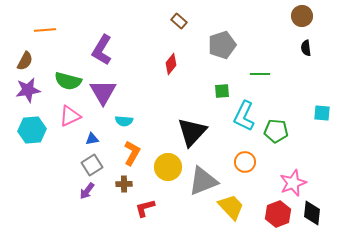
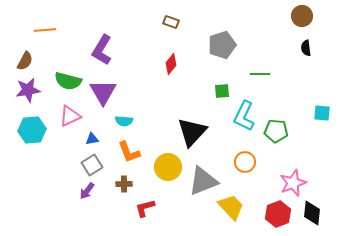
brown rectangle: moved 8 px left, 1 px down; rotated 21 degrees counterclockwise
orange L-shape: moved 3 px left, 1 px up; rotated 130 degrees clockwise
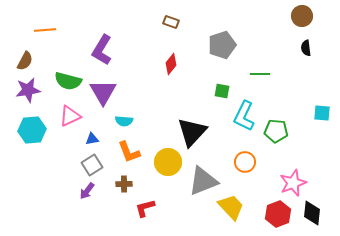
green square: rotated 14 degrees clockwise
yellow circle: moved 5 px up
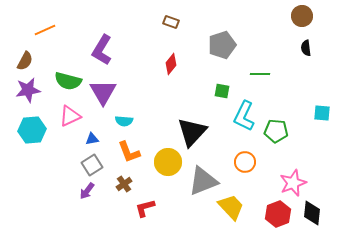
orange line: rotated 20 degrees counterclockwise
brown cross: rotated 35 degrees counterclockwise
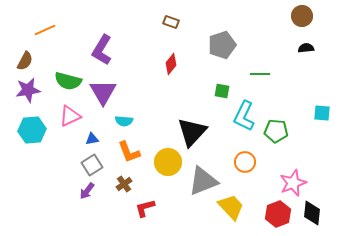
black semicircle: rotated 91 degrees clockwise
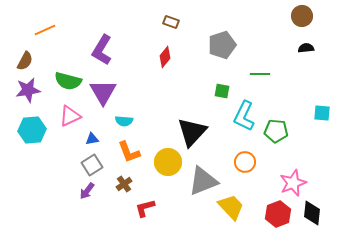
red diamond: moved 6 px left, 7 px up
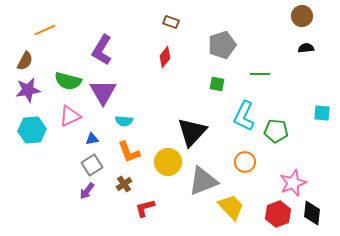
green square: moved 5 px left, 7 px up
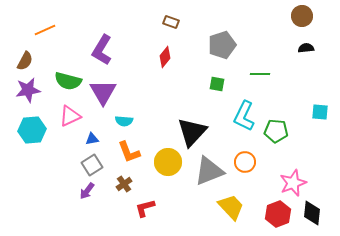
cyan square: moved 2 px left, 1 px up
gray triangle: moved 6 px right, 10 px up
